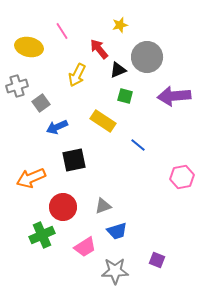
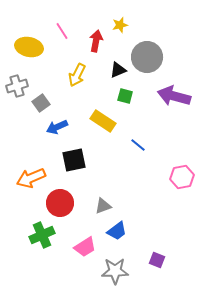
red arrow: moved 3 px left, 8 px up; rotated 50 degrees clockwise
purple arrow: rotated 20 degrees clockwise
red circle: moved 3 px left, 4 px up
blue trapezoid: rotated 20 degrees counterclockwise
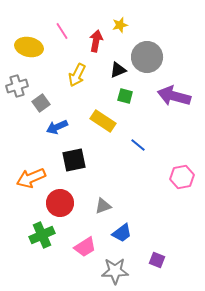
blue trapezoid: moved 5 px right, 2 px down
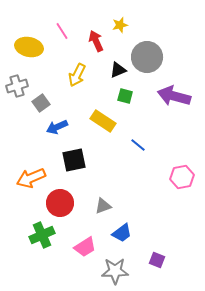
red arrow: rotated 35 degrees counterclockwise
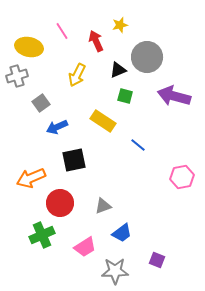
gray cross: moved 10 px up
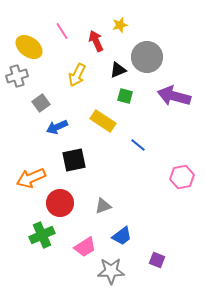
yellow ellipse: rotated 24 degrees clockwise
blue trapezoid: moved 3 px down
gray star: moved 4 px left
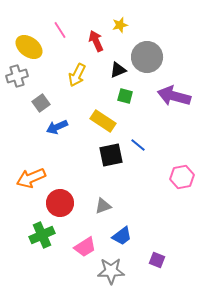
pink line: moved 2 px left, 1 px up
black square: moved 37 px right, 5 px up
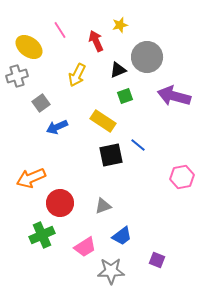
green square: rotated 35 degrees counterclockwise
